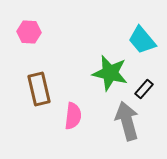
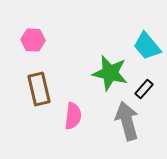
pink hexagon: moved 4 px right, 8 px down
cyan trapezoid: moved 5 px right, 6 px down
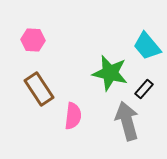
brown rectangle: rotated 20 degrees counterclockwise
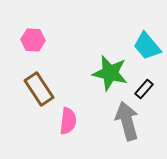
pink semicircle: moved 5 px left, 5 px down
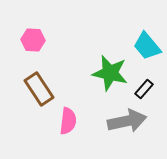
gray arrow: rotated 93 degrees clockwise
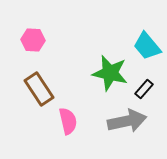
pink semicircle: rotated 20 degrees counterclockwise
